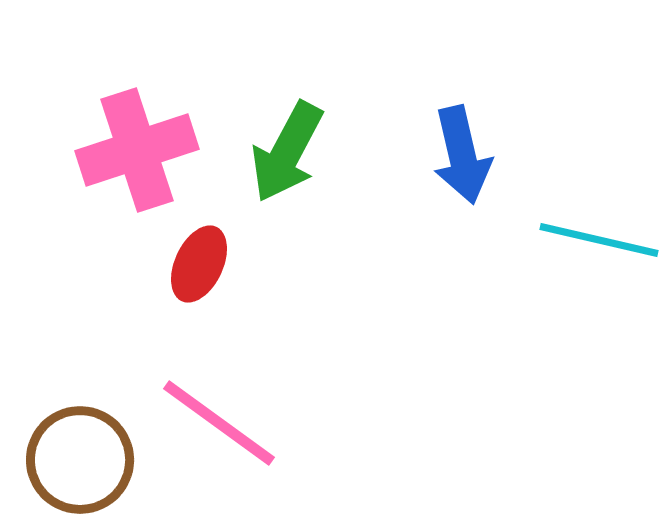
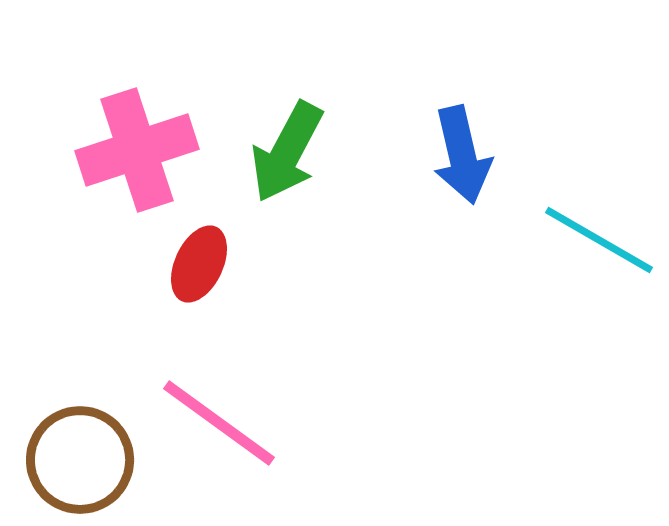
cyan line: rotated 17 degrees clockwise
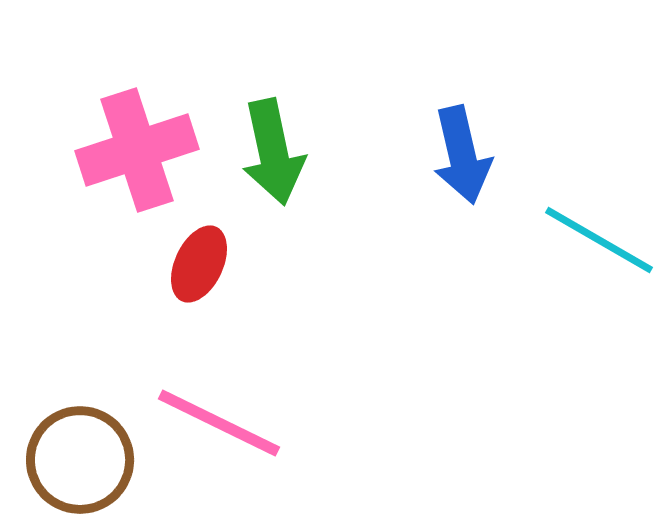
green arrow: moved 14 px left; rotated 40 degrees counterclockwise
pink line: rotated 10 degrees counterclockwise
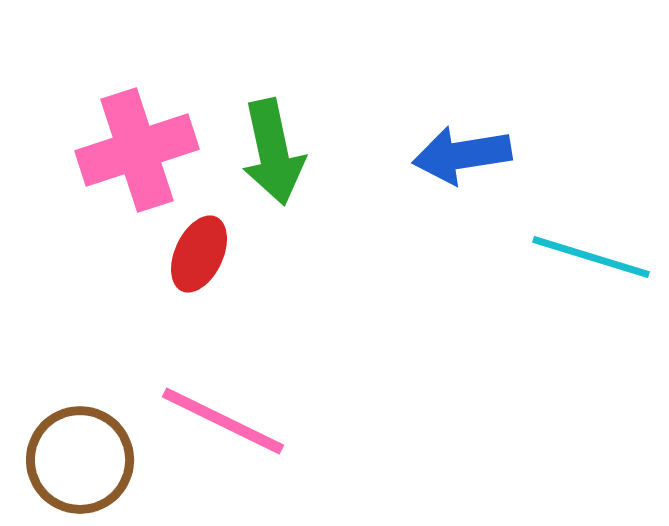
blue arrow: rotated 94 degrees clockwise
cyan line: moved 8 px left, 17 px down; rotated 13 degrees counterclockwise
red ellipse: moved 10 px up
pink line: moved 4 px right, 2 px up
